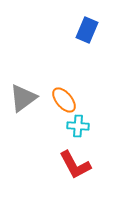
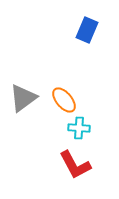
cyan cross: moved 1 px right, 2 px down
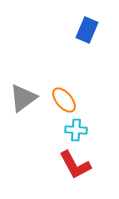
cyan cross: moved 3 px left, 2 px down
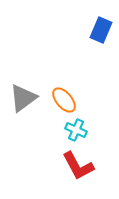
blue rectangle: moved 14 px right
cyan cross: rotated 20 degrees clockwise
red L-shape: moved 3 px right, 1 px down
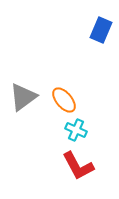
gray triangle: moved 1 px up
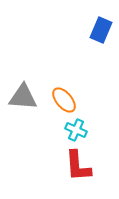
gray triangle: rotated 40 degrees clockwise
red L-shape: rotated 24 degrees clockwise
